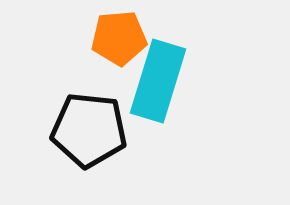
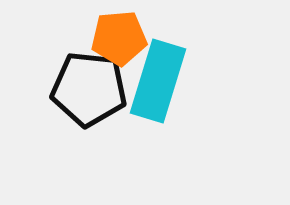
black pentagon: moved 41 px up
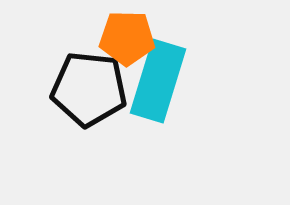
orange pentagon: moved 8 px right; rotated 6 degrees clockwise
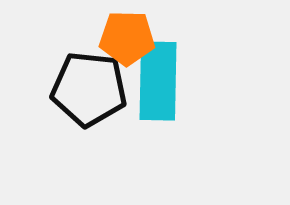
cyan rectangle: rotated 16 degrees counterclockwise
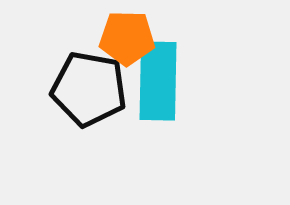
black pentagon: rotated 4 degrees clockwise
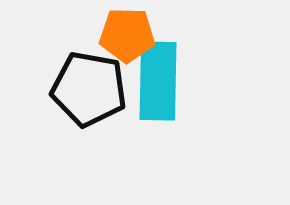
orange pentagon: moved 3 px up
